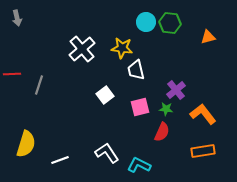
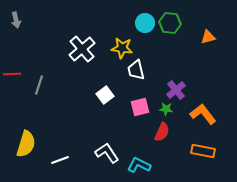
gray arrow: moved 1 px left, 2 px down
cyan circle: moved 1 px left, 1 px down
orange rectangle: rotated 20 degrees clockwise
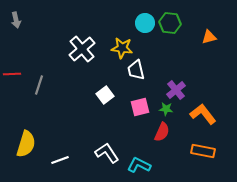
orange triangle: moved 1 px right
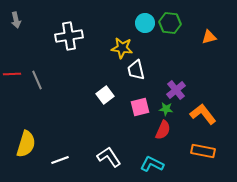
white cross: moved 13 px left, 13 px up; rotated 32 degrees clockwise
gray line: moved 2 px left, 5 px up; rotated 42 degrees counterclockwise
red semicircle: moved 1 px right, 2 px up
white L-shape: moved 2 px right, 4 px down
cyan L-shape: moved 13 px right, 1 px up
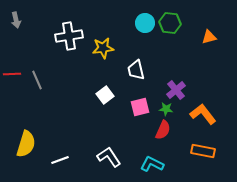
yellow star: moved 19 px left; rotated 15 degrees counterclockwise
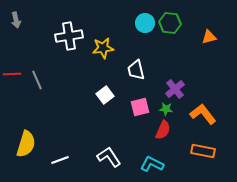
purple cross: moved 1 px left, 1 px up
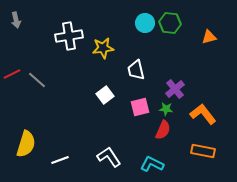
red line: rotated 24 degrees counterclockwise
gray line: rotated 24 degrees counterclockwise
